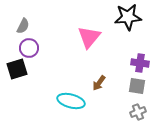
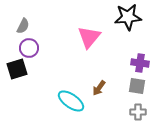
brown arrow: moved 5 px down
cyan ellipse: rotated 20 degrees clockwise
gray cross: rotated 21 degrees clockwise
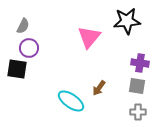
black star: moved 1 px left, 4 px down
black square: rotated 25 degrees clockwise
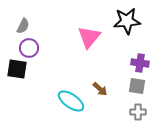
brown arrow: moved 1 px right, 1 px down; rotated 84 degrees counterclockwise
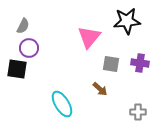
gray square: moved 26 px left, 22 px up
cyan ellipse: moved 9 px left, 3 px down; rotated 24 degrees clockwise
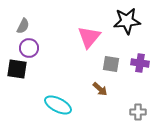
cyan ellipse: moved 4 px left, 1 px down; rotated 32 degrees counterclockwise
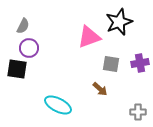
black star: moved 8 px left, 1 px down; rotated 16 degrees counterclockwise
pink triangle: rotated 30 degrees clockwise
purple cross: rotated 18 degrees counterclockwise
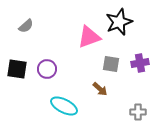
gray semicircle: moved 3 px right; rotated 21 degrees clockwise
purple circle: moved 18 px right, 21 px down
cyan ellipse: moved 6 px right, 1 px down
